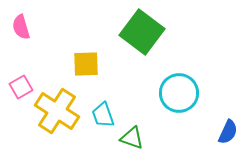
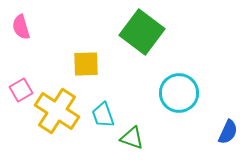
pink square: moved 3 px down
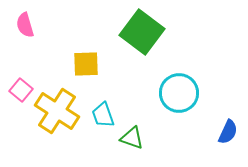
pink semicircle: moved 4 px right, 2 px up
pink square: rotated 20 degrees counterclockwise
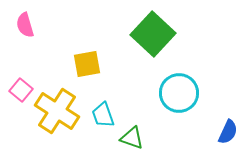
green square: moved 11 px right, 2 px down; rotated 6 degrees clockwise
yellow square: moved 1 px right; rotated 8 degrees counterclockwise
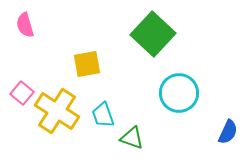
pink square: moved 1 px right, 3 px down
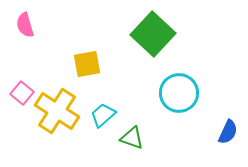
cyan trapezoid: rotated 68 degrees clockwise
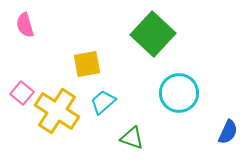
cyan trapezoid: moved 13 px up
